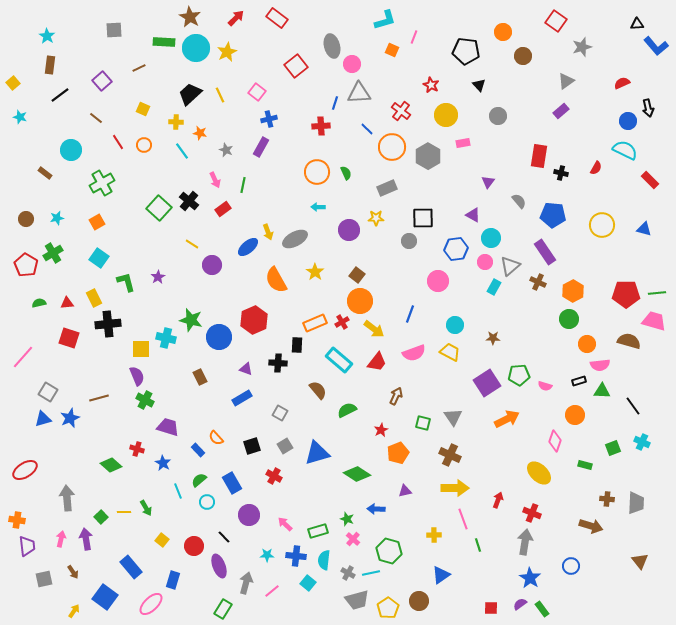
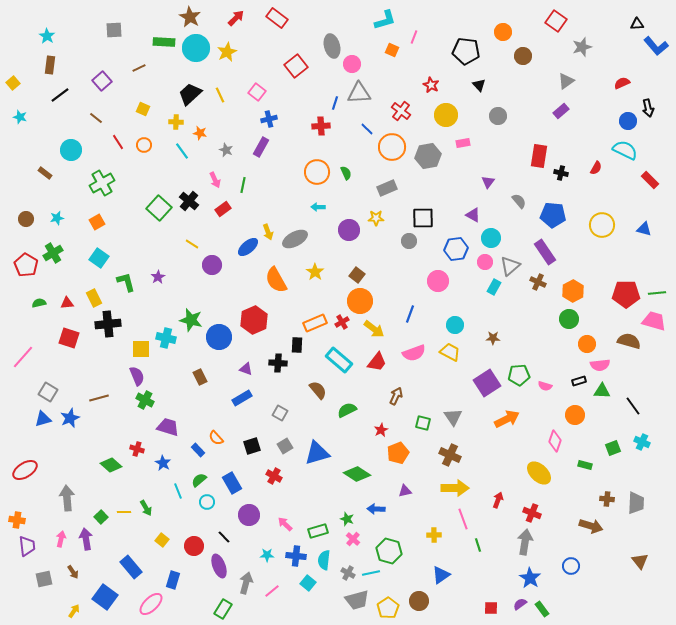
gray hexagon at (428, 156): rotated 20 degrees clockwise
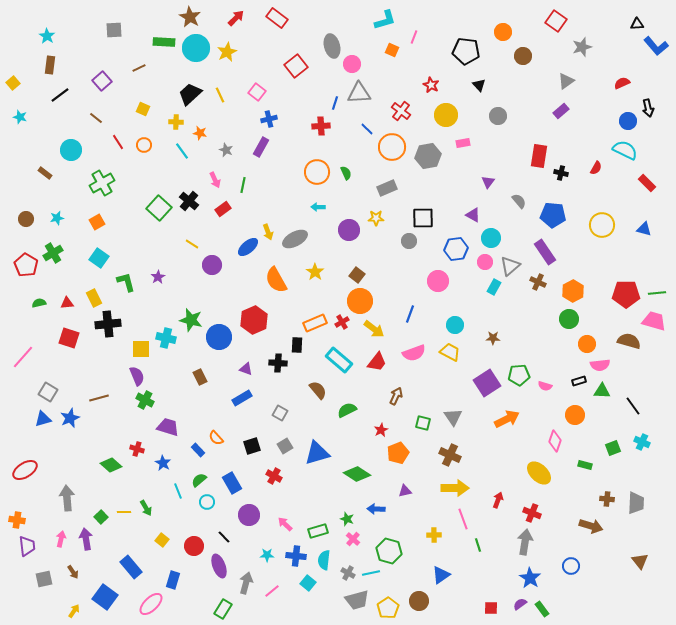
red rectangle at (650, 180): moved 3 px left, 3 px down
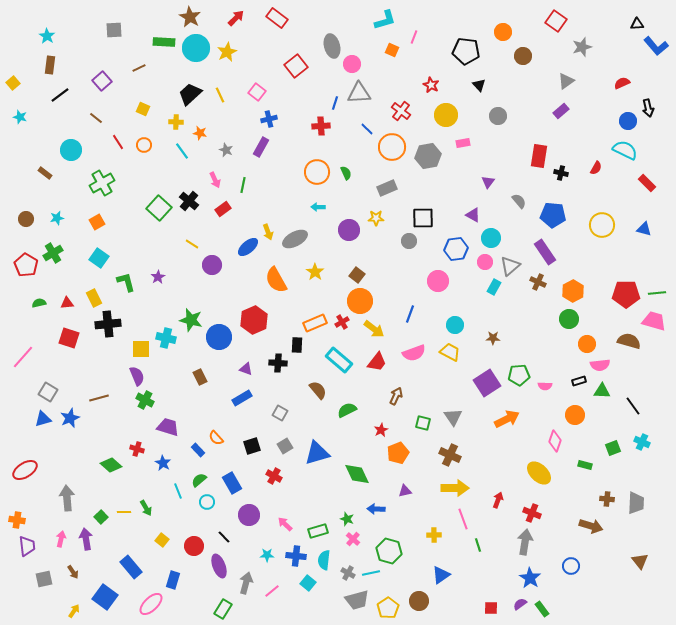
pink semicircle at (545, 386): rotated 16 degrees counterclockwise
green diamond at (357, 474): rotated 32 degrees clockwise
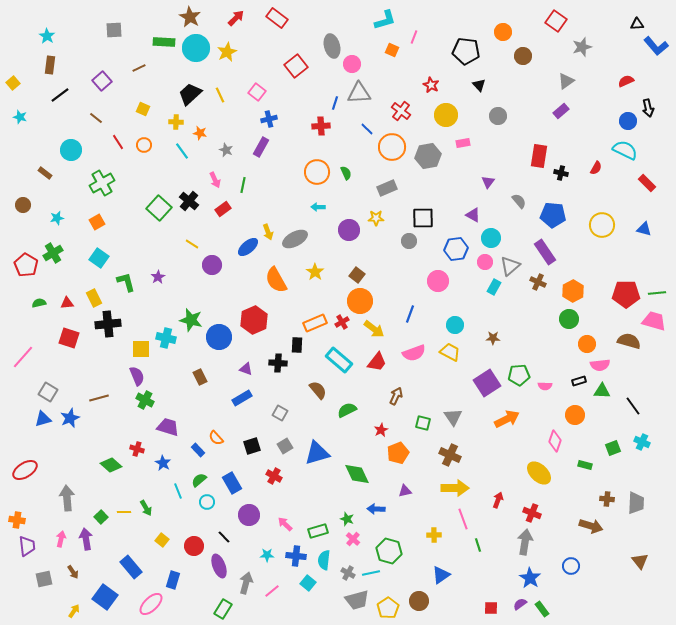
red semicircle at (622, 83): moved 4 px right, 2 px up
brown circle at (26, 219): moved 3 px left, 14 px up
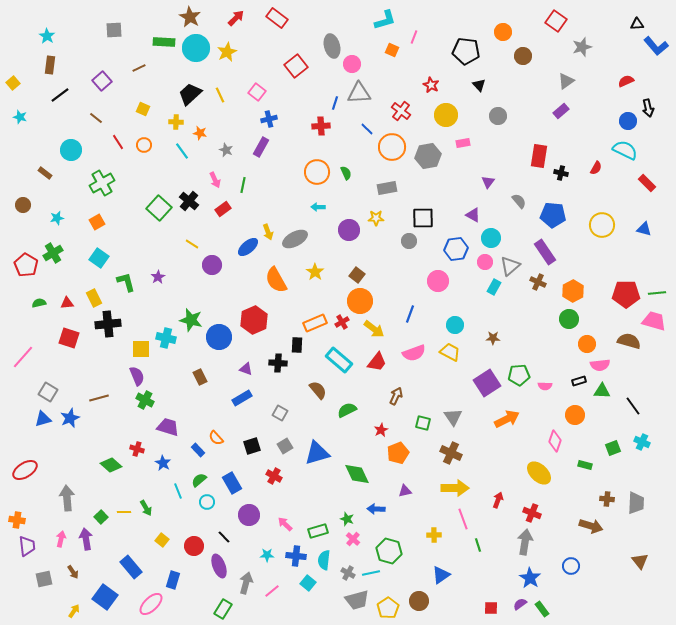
gray rectangle at (387, 188): rotated 12 degrees clockwise
brown cross at (450, 455): moved 1 px right, 2 px up
